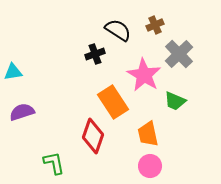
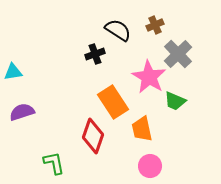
gray cross: moved 1 px left
pink star: moved 5 px right, 2 px down
orange trapezoid: moved 6 px left, 5 px up
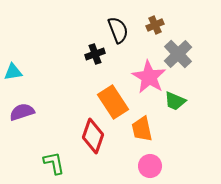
black semicircle: rotated 36 degrees clockwise
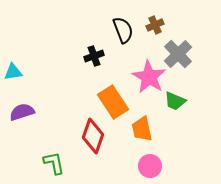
black semicircle: moved 5 px right
black cross: moved 1 px left, 2 px down
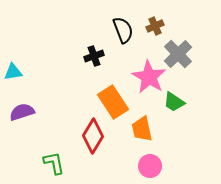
brown cross: moved 1 px down
green trapezoid: moved 1 px left, 1 px down; rotated 10 degrees clockwise
red diamond: rotated 12 degrees clockwise
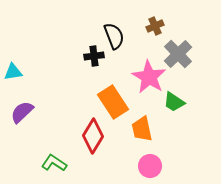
black semicircle: moved 9 px left, 6 px down
black cross: rotated 12 degrees clockwise
purple semicircle: rotated 25 degrees counterclockwise
green L-shape: rotated 45 degrees counterclockwise
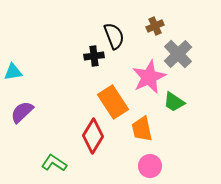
pink star: rotated 16 degrees clockwise
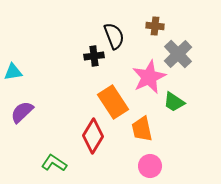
brown cross: rotated 30 degrees clockwise
